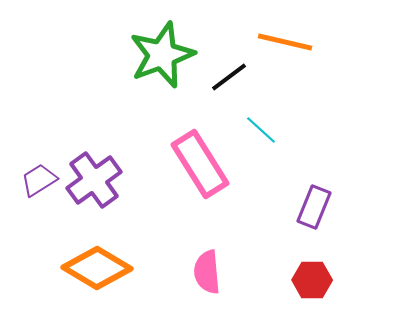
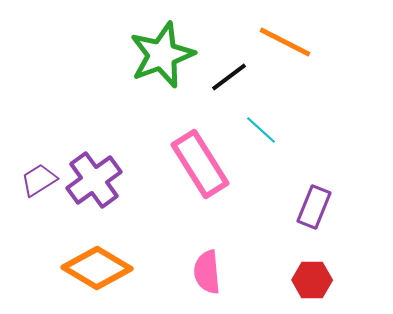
orange line: rotated 14 degrees clockwise
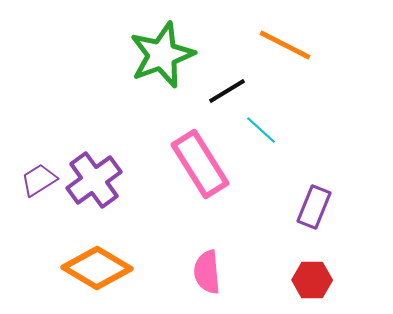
orange line: moved 3 px down
black line: moved 2 px left, 14 px down; rotated 6 degrees clockwise
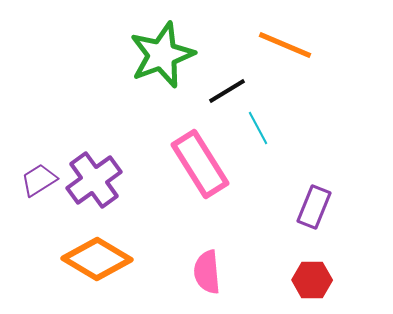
orange line: rotated 4 degrees counterclockwise
cyan line: moved 3 px left, 2 px up; rotated 20 degrees clockwise
orange diamond: moved 9 px up
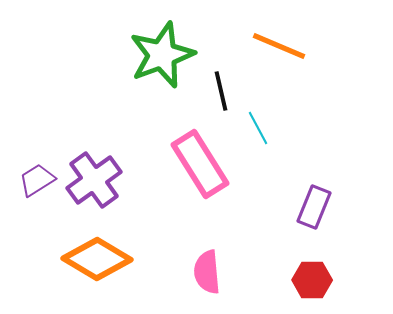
orange line: moved 6 px left, 1 px down
black line: moved 6 px left; rotated 72 degrees counterclockwise
purple trapezoid: moved 2 px left
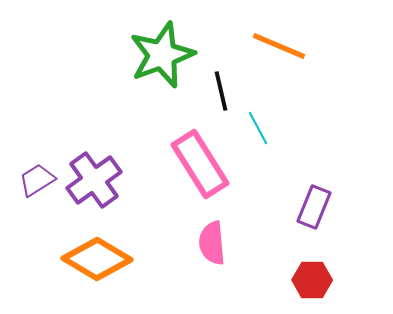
pink semicircle: moved 5 px right, 29 px up
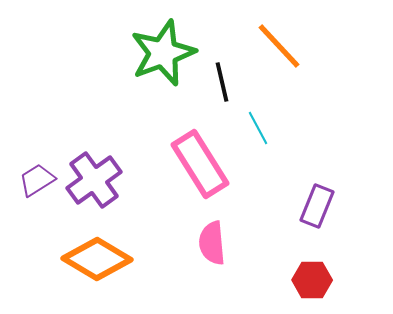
orange line: rotated 24 degrees clockwise
green star: moved 1 px right, 2 px up
black line: moved 1 px right, 9 px up
purple rectangle: moved 3 px right, 1 px up
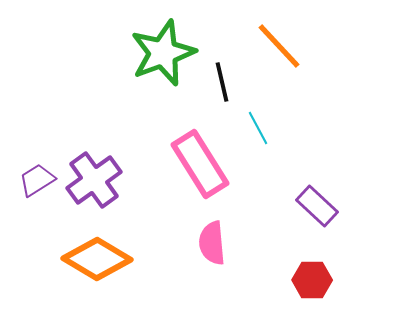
purple rectangle: rotated 69 degrees counterclockwise
